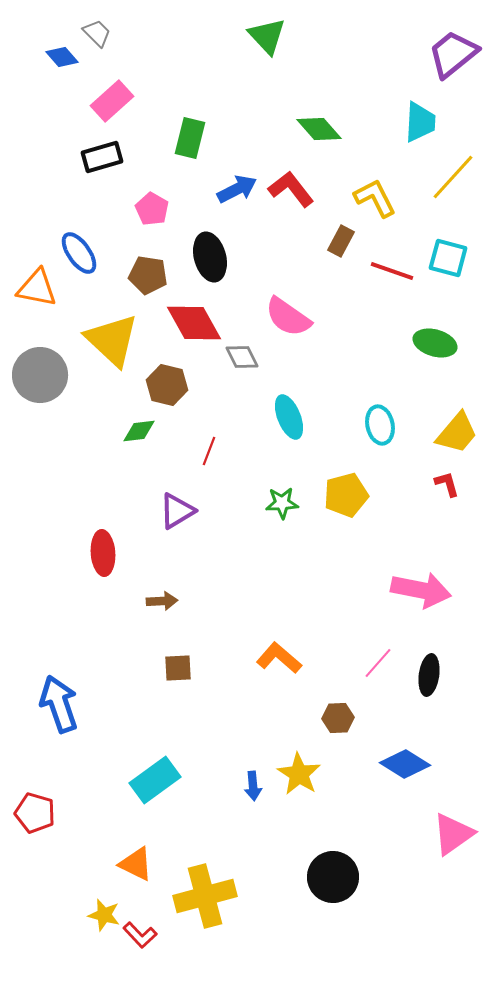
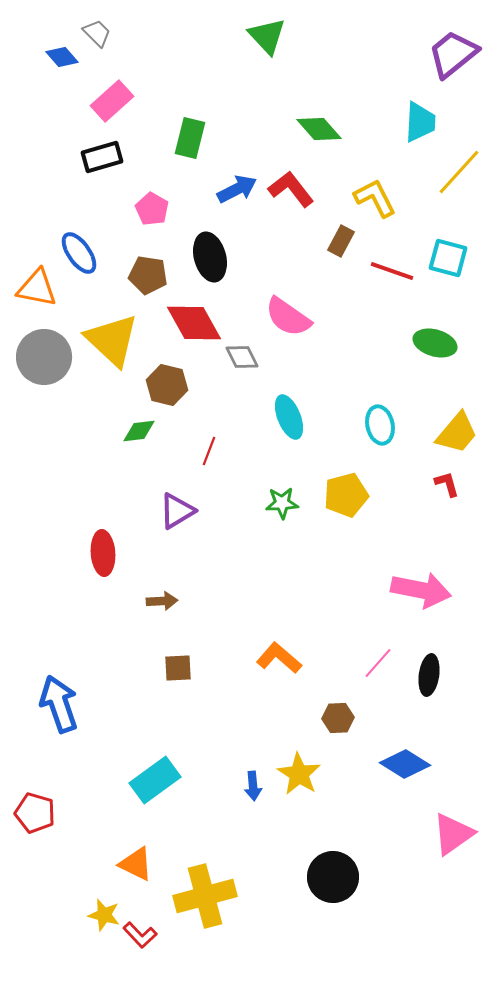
yellow line at (453, 177): moved 6 px right, 5 px up
gray circle at (40, 375): moved 4 px right, 18 px up
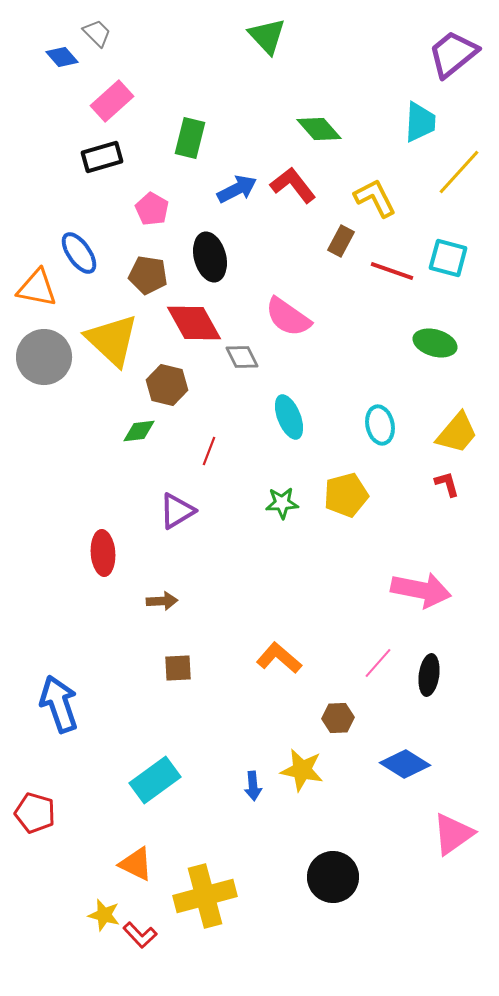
red L-shape at (291, 189): moved 2 px right, 4 px up
yellow star at (299, 774): moved 3 px right, 4 px up; rotated 21 degrees counterclockwise
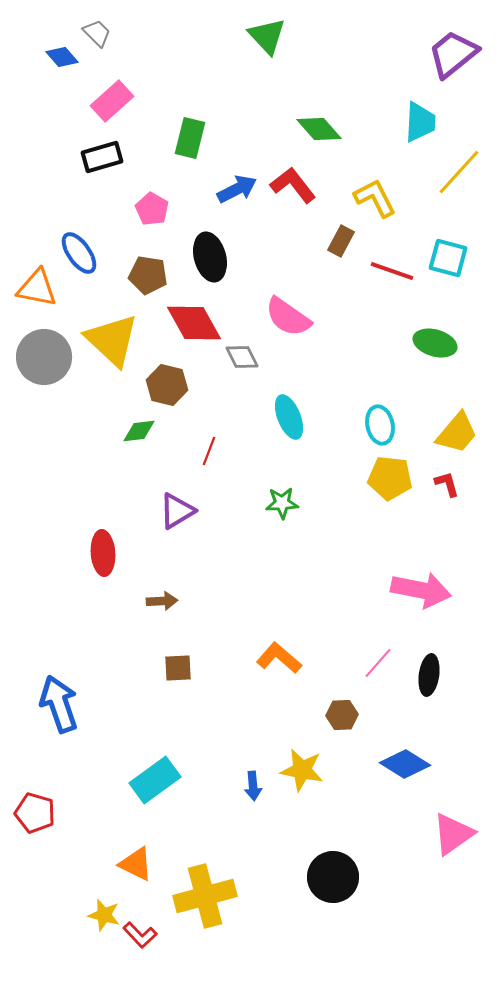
yellow pentagon at (346, 495): moved 44 px right, 17 px up; rotated 21 degrees clockwise
brown hexagon at (338, 718): moved 4 px right, 3 px up
